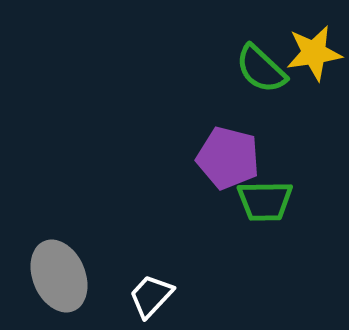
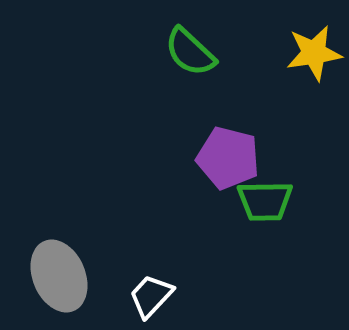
green semicircle: moved 71 px left, 17 px up
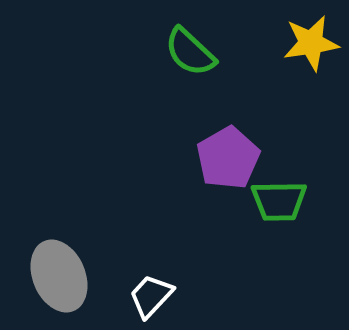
yellow star: moved 3 px left, 10 px up
purple pentagon: rotated 28 degrees clockwise
green trapezoid: moved 14 px right
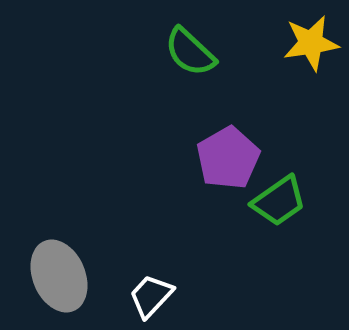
green trapezoid: rotated 34 degrees counterclockwise
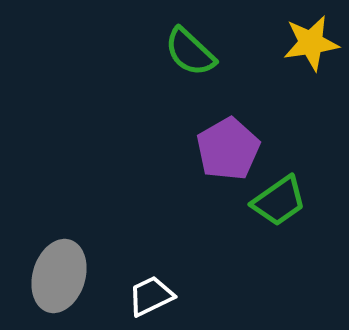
purple pentagon: moved 9 px up
gray ellipse: rotated 40 degrees clockwise
white trapezoid: rotated 21 degrees clockwise
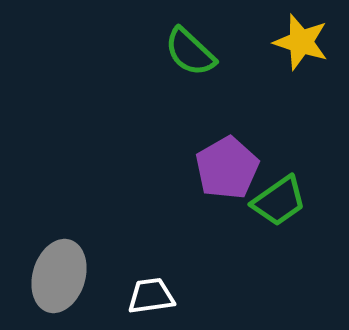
yellow star: moved 10 px left, 1 px up; rotated 26 degrees clockwise
purple pentagon: moved 1 px left, 19 px down
white trapezoid: rotated 18 degrees clockwise
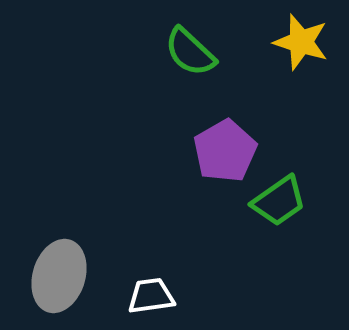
purple pentagon: moved 2 px left, 17 px up
